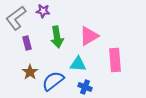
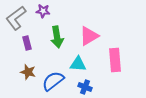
brown star: moved 2 px left; rotated 21 degrees counterclockwise
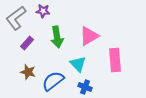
purple rectangle: rotated 56 degrees clockwise
cyan triangle: rotated 42 degrees clockwise
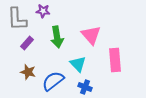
gray L-shape: moved 1 px right, 1 px down; rotated 55 degrees counterclockwise
pink triangle: moved 2 px right, 1 px up; rotated 40 degrees counterclockwise
